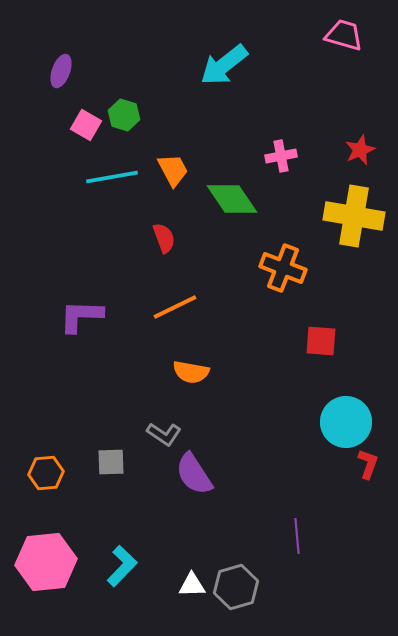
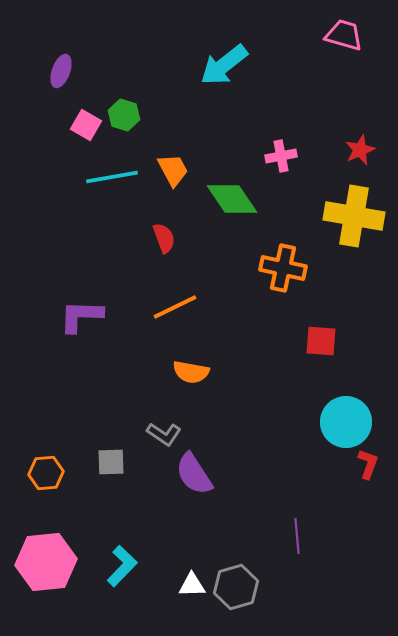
orange cross: rotated 9 degrees counterclockwise
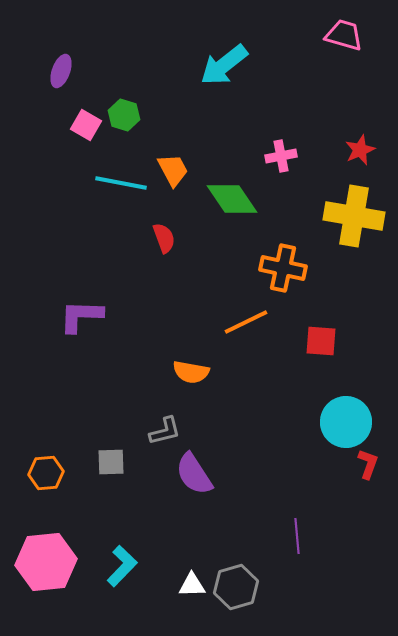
cyan line: moved 9 px right, 6 px down; rotated 21 degrees clockwise
orange line: moved 71 px right, 15 px down
gray L-shape: moved 1 px right, 3 px up; rotated 48 degrees counterclockwise
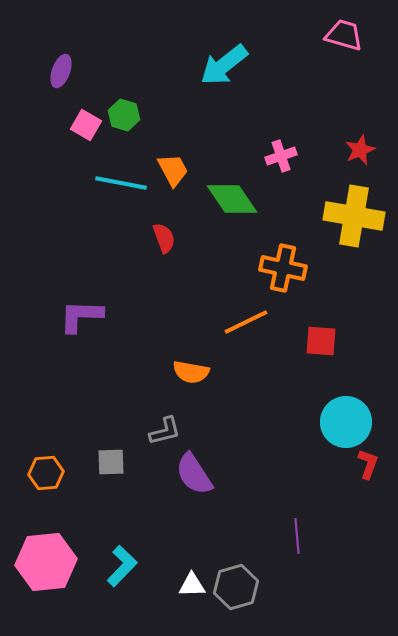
pink cross: rotated 8 degrees counterclockwise
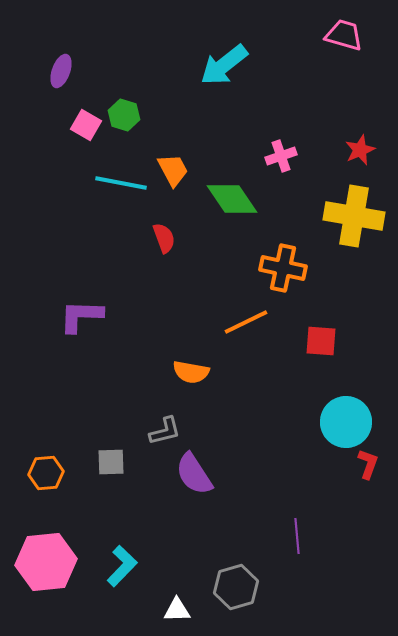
white triangle: moved 15 px left, 25 px down
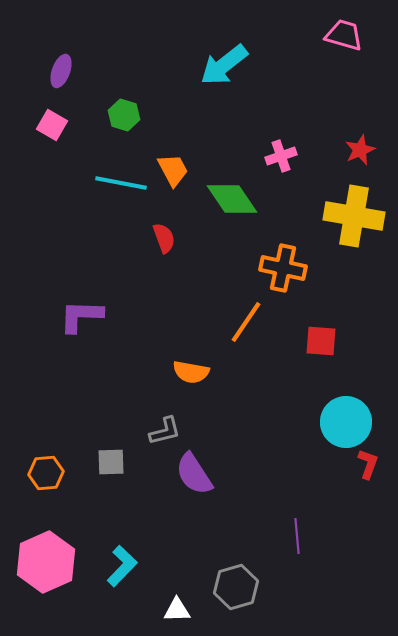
pink square: moved 34 px left
orange line: rotated 30 degrees counterclockwise
pink hexagon: rotated 18 degrees counterclockwise
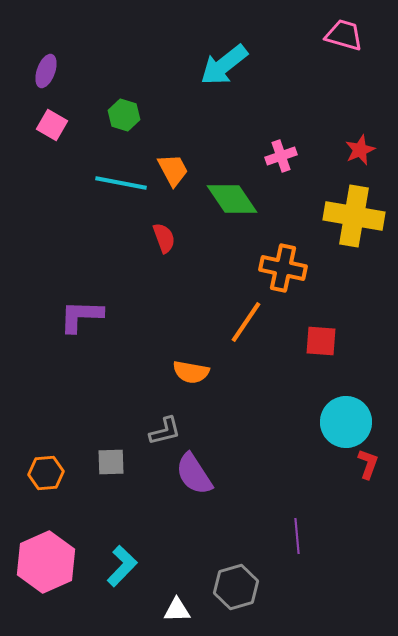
purple ellipse: moved 15 px left
